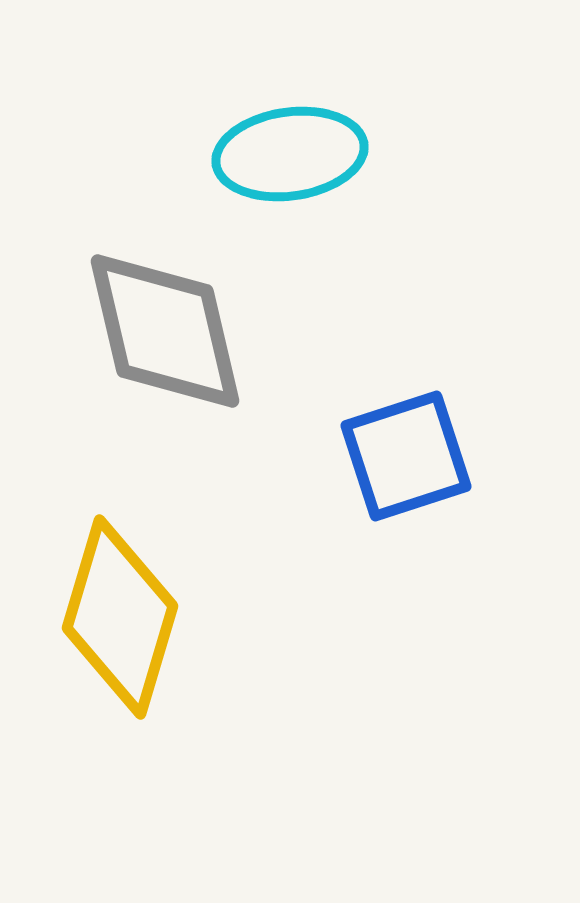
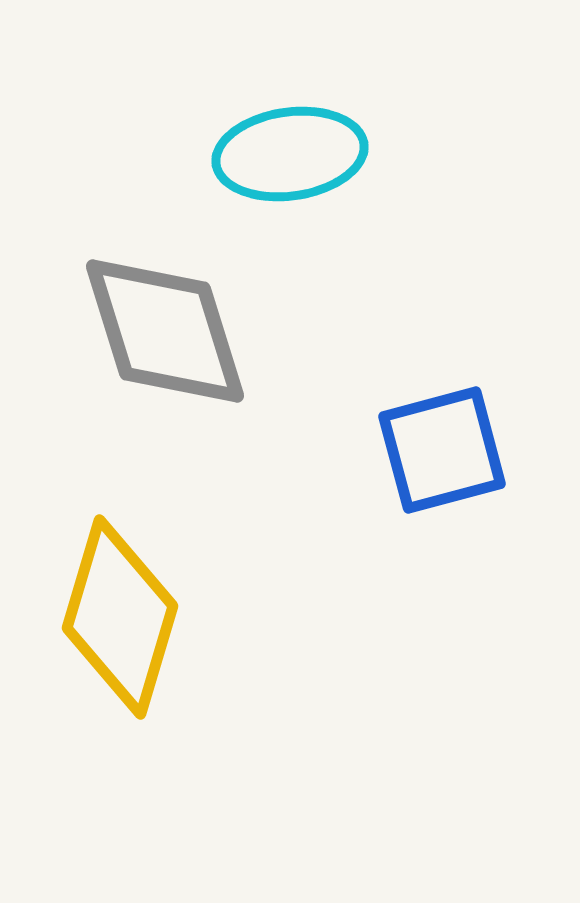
gray diamond: rotated 4 degrees counterclockwise
blue square: moved 36 px right, 6 px up; rotated 3 degrees clockwise
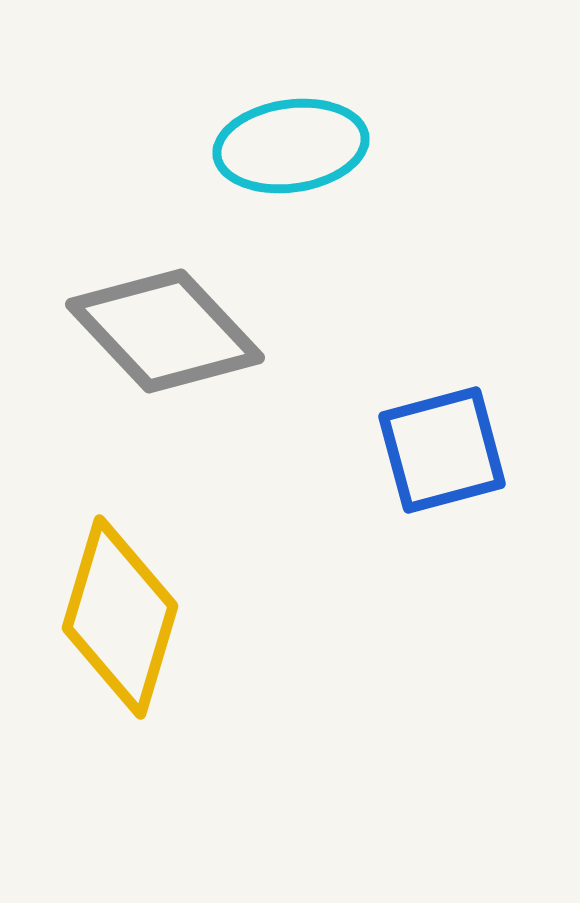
cyan ellipse: moved 1 px right, 8 px up
gray diamond: rotated 26 degrees counterclockwise
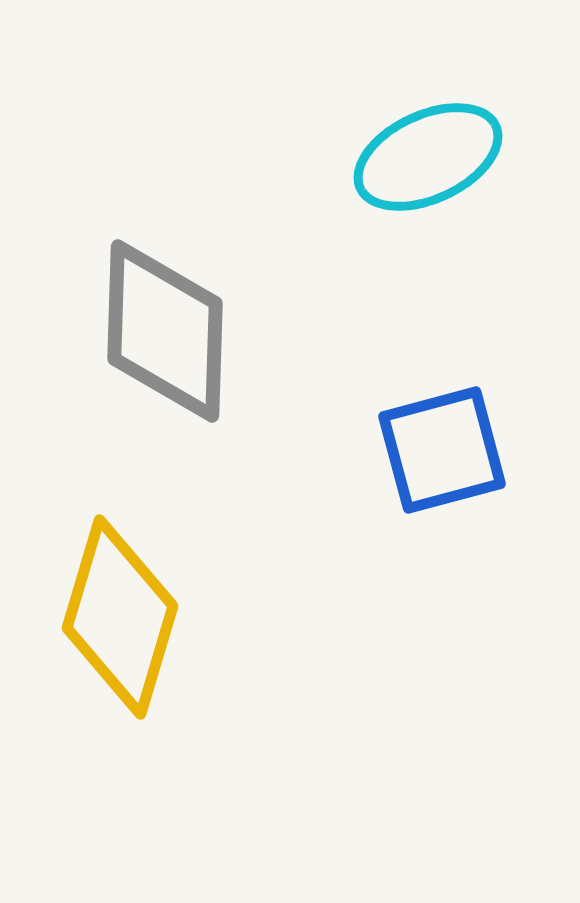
cyan ellipse: moved 137 px right, 11 px down; rotated 17 degrees counterclockwise
gray diamond: rotated 45 degrees clockwise
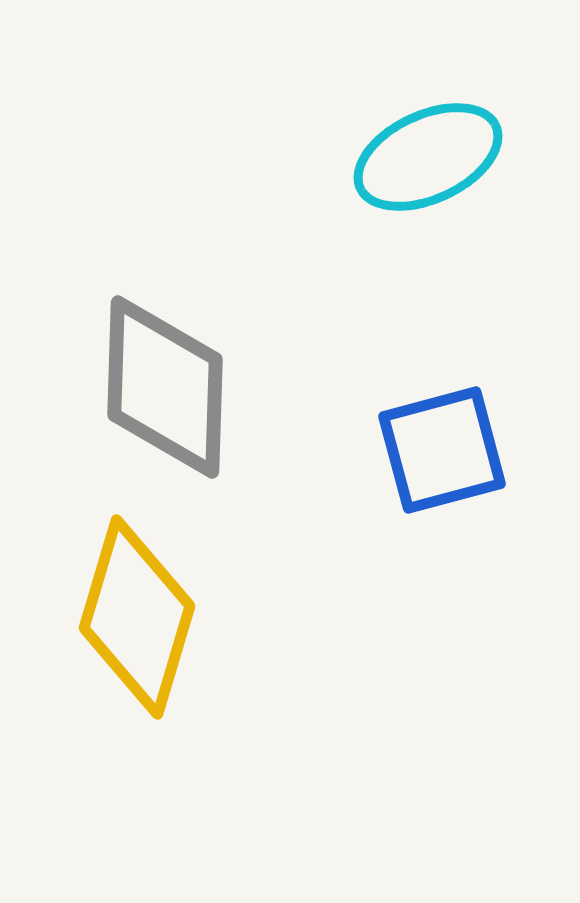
gray diamond: moved 56 px down
yellow diamond: moved 17 px right
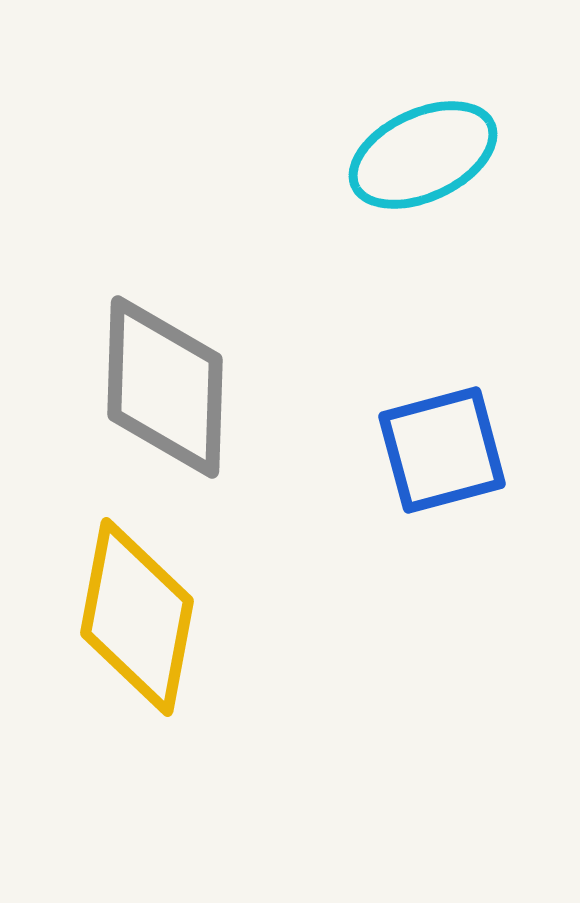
cyan ellipse: moved 5 px left, 2 px up
yellow diamond: rotated 6 degrees counterclockwise
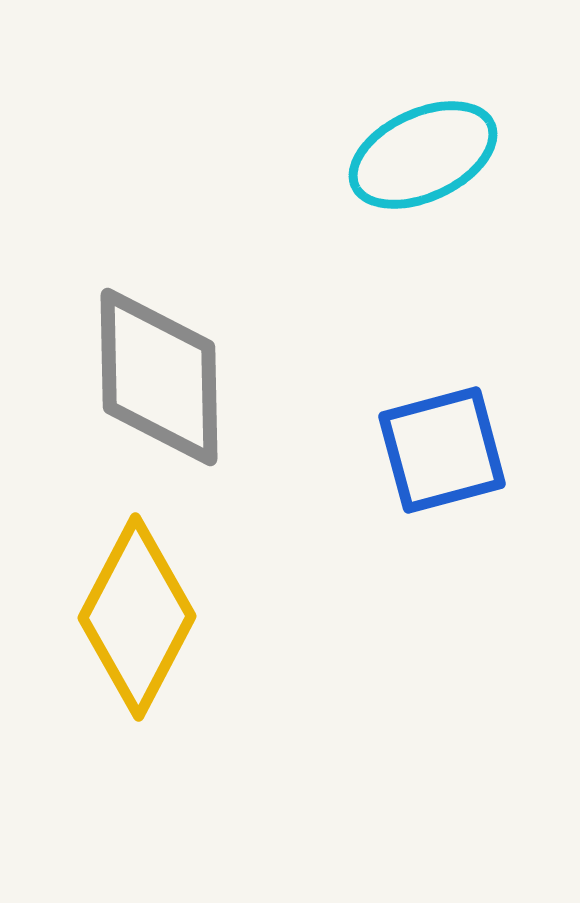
gray diamond: moved 6 px left, 10 px up; rotated 3 degrees counterclockwise
yellow diamond: rotated 17 degrees clockwise
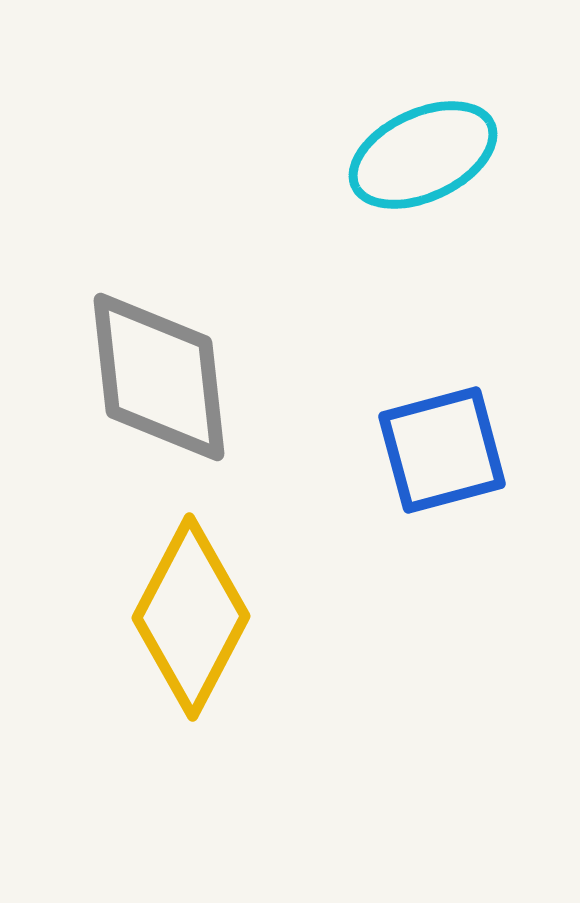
gray diamond: rotated 5 degrees counterclockwise
yellow diamond: moved 54 px right
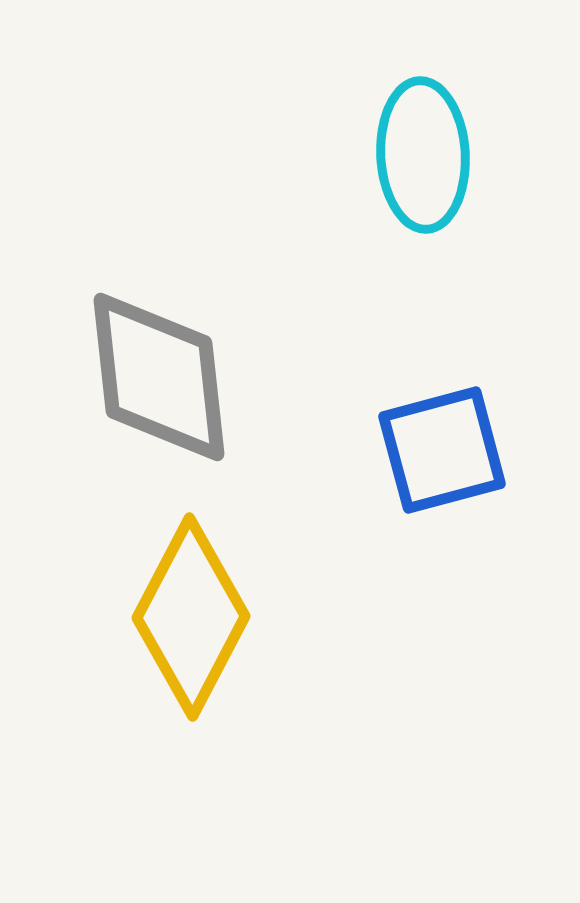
cyan ellipse: rotated 68 degrees counterclockwise
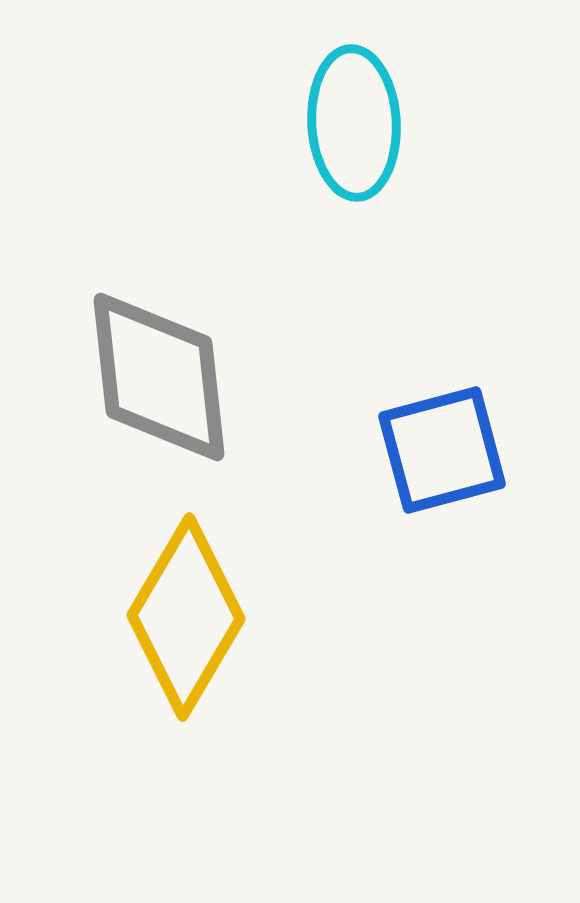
cyan ellipse: moved 69 px left, 32 px up
yellow diamond: moved 5 px left; rotated 3 degrees clockwise
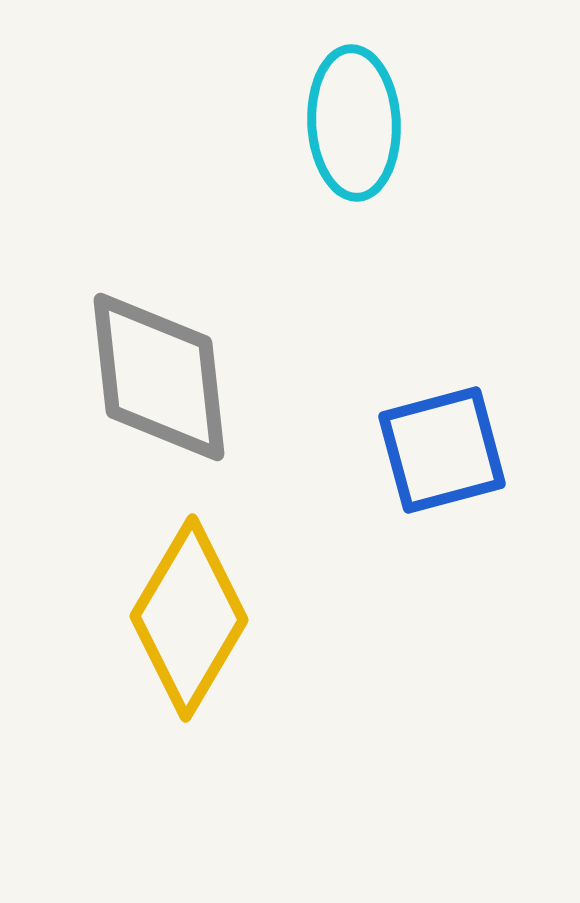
yellow diamond: moved 3 px right, 1 px down
